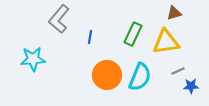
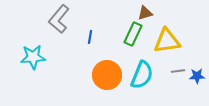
brown triangle: moved 29 px left
yellow triangle: moved 1 px right, 1 px up
cyan star: moved 2 px up
gray line: rotated 16 degrees clockwise
cyan semicircle: moved 2 px right, 2 px up
blue star: moved 6 px right, 10 px up
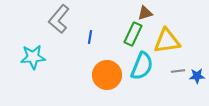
cyan semicircle: moved 9 px up
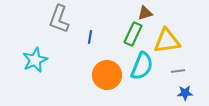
gray L-shape: rotated 20 degrees counterclockwise
cyan star: moved 2 px right, 3 px down; rotated 20 degrees counterclockwise
blue star: moved 12 px left, 17 px down
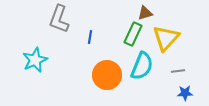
yellow triangle: moved 1 px left, 3 px up; rotated 40 degrees counterclockwise
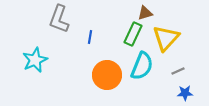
gray line: rotated 16 degrees counterclockwise
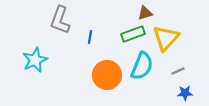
gray L-shape: moved 1 px right, 1 px down
green rectangle: rotated 45 degrees clockwise
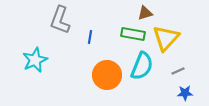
green rectangle: rotated 30 degrees clockwise
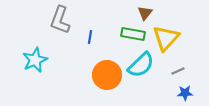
brown triangle: rotated 35 degrees counterclockwise
cyan semicircle: moved 1 px left, 1 px up; rotated 24 degrees clockwise
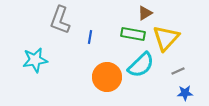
brown triangle: rotated 21 degrees clockwise
cyan star: rotated 15 degrees clockwise
orange circle: moved 2 px down
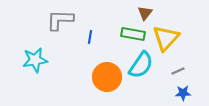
brown triangle: rotated 21 degrees counterclockwise
gray L-shape: rotated 72 degrees clockwise
cyan semicircle: rotated 12 degrees counterclockwise
blue star: moved 2 px left
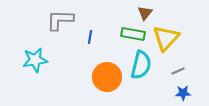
cyan semicircle: rotated 20 degrees counterclockwise
